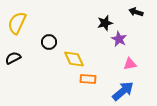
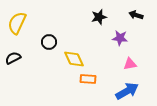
black arrow: moved 3 px down
black star: moved 6 px left, 6 px up
purple star: moved 1 px right, 1 px up; rotated 21 degrees counterclockwise
blue arrow: moved 4 px right; rotated 10 degrees clockwise
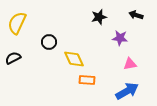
orange rectangle: moved 1 px left, 1 px down
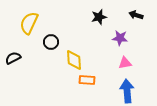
yellow semicircle: moved 12 px right
black circle: moved 2 px right
yellow diamond: moved 1 px down; rotated 20 degrees clockwise
pink triangle: moved 5 px left, 1 px up
blue arrow: rotated 65 degrees counterclockwise
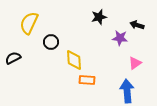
black arrow: moved 1 px right, 10 px down
pink triangle: moved 10 px right; rotated 24 degrees counterclockwise
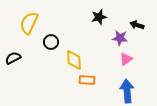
pink triangle: moved 9 px left, 4 px up
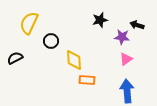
black star: moved 1 px right, 3 px down
purple star: moved 2 px right, 1 px up
black circle: moved 1 px up
black semicircle: moved 2 px right
